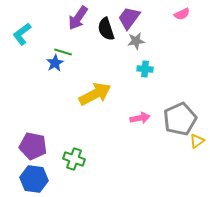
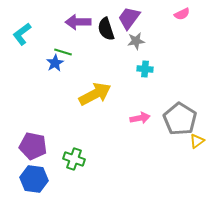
purple arrow: moved 4 px down; rotated 55 degrees clockwise
gray pentagon: rotated 16 degrees counterclockwise
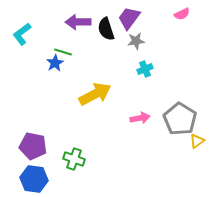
cyan cross: rotated 28 degrees counterclockwise
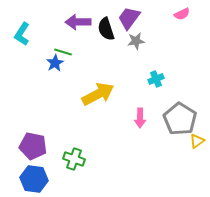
cyan L-shape: rotated 20 degrees counterclockwise
cyan cross: moved 11 px right, 10 px down
yellow arrow: moved 3 px right
pink arrow: rotated 102 degrees clockwise
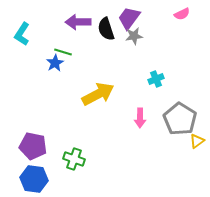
gray star: moved 2 px left, 5 px up
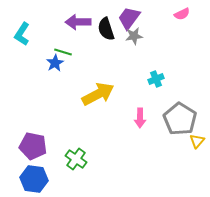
yellow triangle: rotated 14 degrees counterclockwise
green cross: moved 2 px right; rotated 15 degrees clockwise
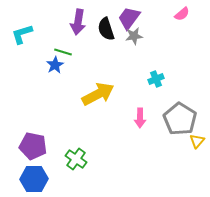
pink semicircle: rotated 14 degrees counterclockwise
purple arrow: rotated 80 degrees counterclockwise
cyan L-shape: rotated 40 degrees clockwise
blue star: moved 2 px down
blue hexagon: rotated 8 degrees counterclockwise
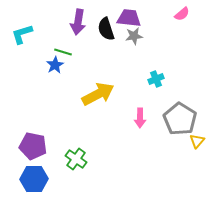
purple trapezoid: rotated 60 degrees clockwise
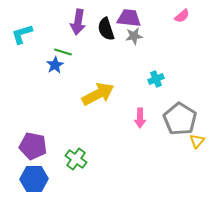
pink semicircle: moved 2 px down
